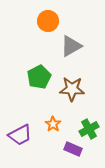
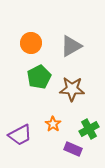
orange circle: moved 17 px left, 22 px down
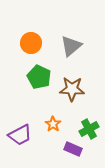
gray triangle: rotated 10 degrees counterclockwise
green pentagon: rotated 20 degrees counterclockwise
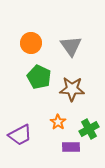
gray triangle: rotated 25 degrees counterclockwise
orange star: moved 5 px right, 2 px up
purple rectangle: moved 2 px left, 2 px up; rotated 24 degrees counterclockwise
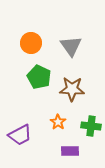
green cross: moved 2 px right, 3 px up; rotated 36 degrees clockwise
purple rectangle: moved 1 px left, 4 px down
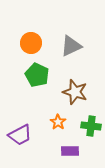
gray triangle: rotated 40 degrees clockwise
green pentagon: moved 2 px left, 2 px up
brown star: moved 3 px right, 3 px down; rotated 15 degrees clockwise
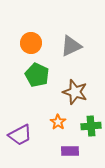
green cross: rotated 12 degrees counterclockwise
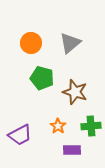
gray triangle: moved 1 px left, 3 px up; rotated 15 degrees counterclockwise
green pentagon: moved 5 px right, 3 px down; rotated 10 degrees counterclockwise
orange star: moved 4 px down
purple rectangle: moved 2 px right, 1 px up
